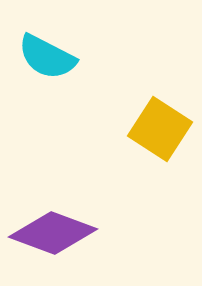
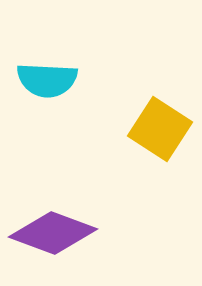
cyan semicircle: moved 23 px down; rotated 24 degrees counterclockwise
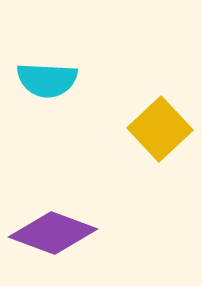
yellow square: rotated 14 degrees clockwise
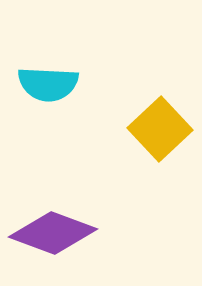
cyan semicircle: moved 1 px right, 4 px down
